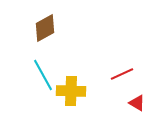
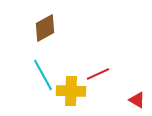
red line: moved 24 px left
red triangle: moved 3 px up
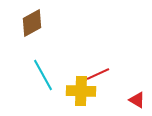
brown diamond: moved 13 px left, 5 px up
yellow cross: moved 10 px right
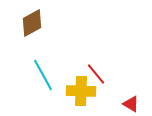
red line: moved 2 px left; rotated 75 degrees clockwise
red triangle: moved 6 px left, 4 px down
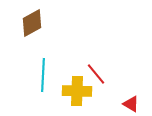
cyan line: rotated 32 degrees clockwise
yellow cross: moved 4 px left
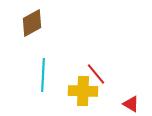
yellow cross: moved 6 px right
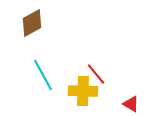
cyan line: rotated 32 degrees counterclockwise
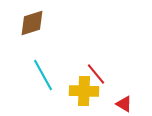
brown diamond: rotated 12 degrees clockwise
yellow cross: moved 1 px right
red triangle: moved 7 px left
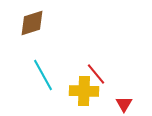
red triangle: rotated 30 degrees clockwise
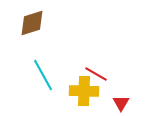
red line: rotated 20 degrees counterclockwise
red triangle: moved 3 px left, 1 px up
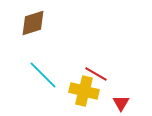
brown diamond: moved 1 px right
cyan line: rotated 16 degrees counterclockwise
yellow cross: rotated 12 degrees clockwise
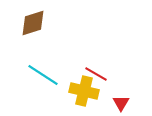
cyan line: rotated 12 degrees counterclockwise
